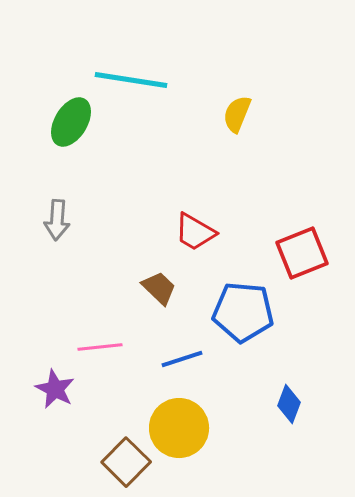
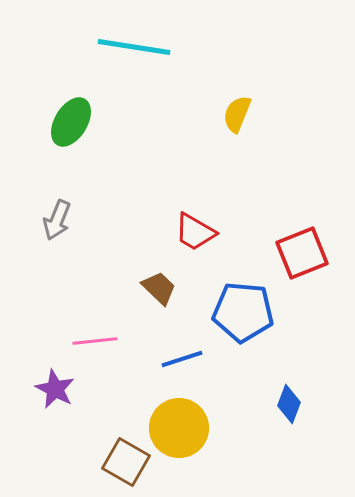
cyan line: moved 3 px right, 33 px up
gray arrow: rotated 18 degrees clockwise
pink line: moved 5 px left, 6 px up
brown square: rotated 15 degrees counterclockwise
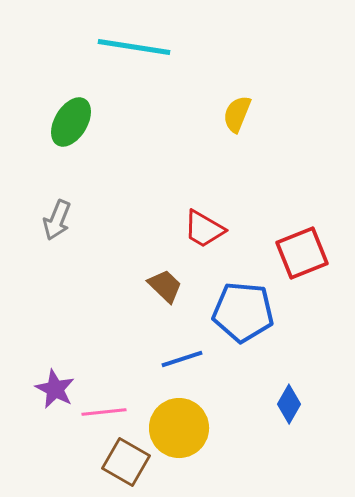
red trapezoid: moved 9 px right, 3 px up
brown trapezoid: moved 6 px right, 2 px up
pink line: moved 9 px right, 71 px down
blue diamond: rotated 9 degrees clockwise
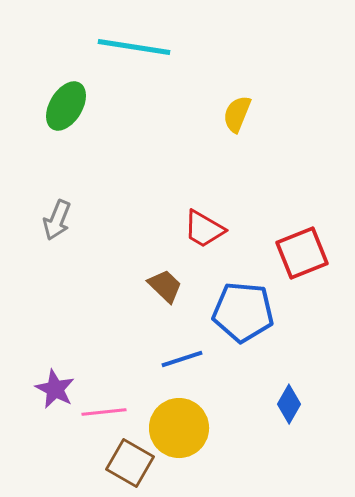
green ellipse: moved 5 px left, 16 px up
brown square: moved 4 px right, 1 px down
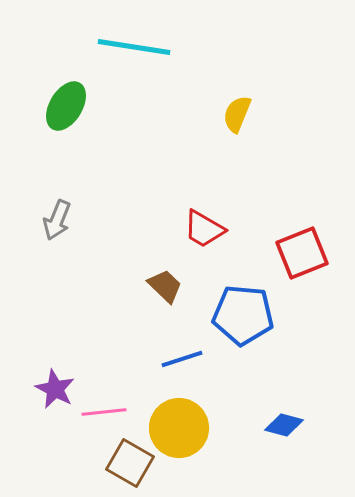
blue pentagon: moved 3 px down
blue diamond: moved 5 px left, 21 px down; rotated 75 degrees clockwise
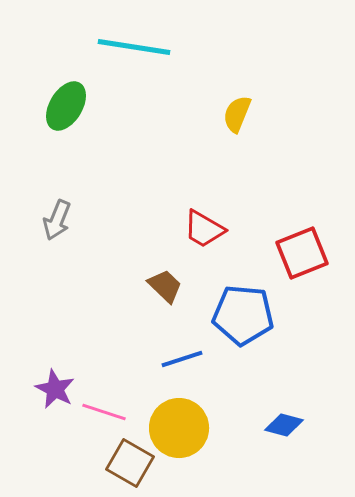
pink line: rotated 24 degrees clockwise
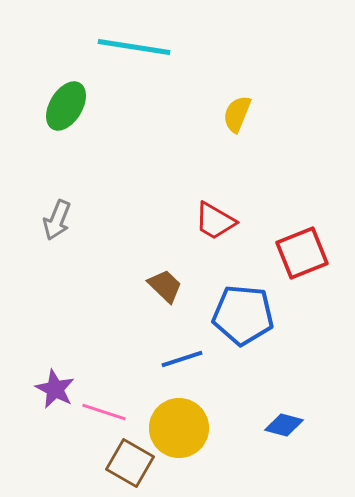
red trapezoid: moved 11 px right, 8 px up
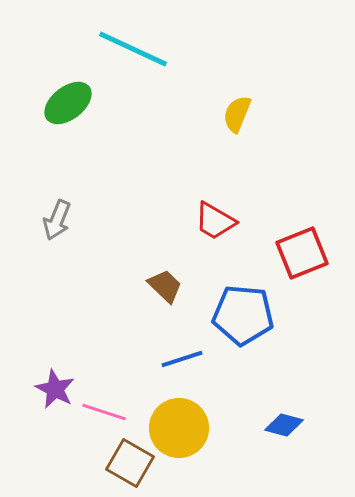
cyan line: moved 1 px left, 2 px down; rotated 16 degrees clockwise
green ellipse: moved 2 px right, 3 px up; rotated 21 degrees clockwise
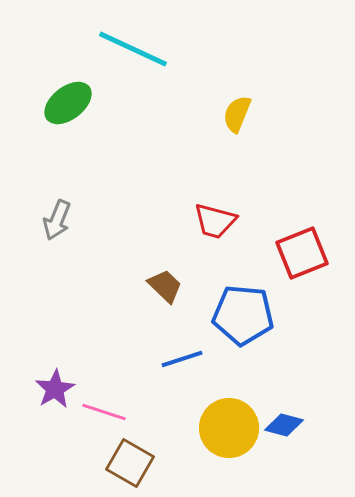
red trapezoid: rotated 15 degrees counterclockwise
purple star: rotated 15 degrees clockwise
yellow circle: moved 50 px right
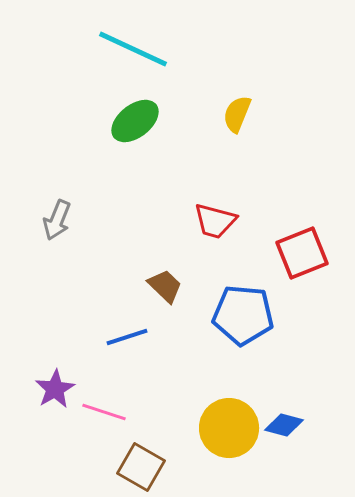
green ellipse: moved 67 px right, 18 px down
blue line: moved 55 px left, 22 px up
brown square: moved 11 px right, 4 px down
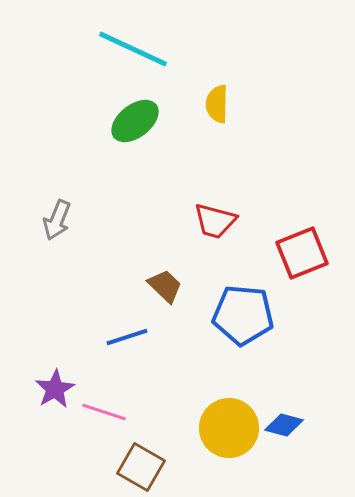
yellow semicircle: moved 20 px left, 10 px up; rotated 21 degrees counterclockwise
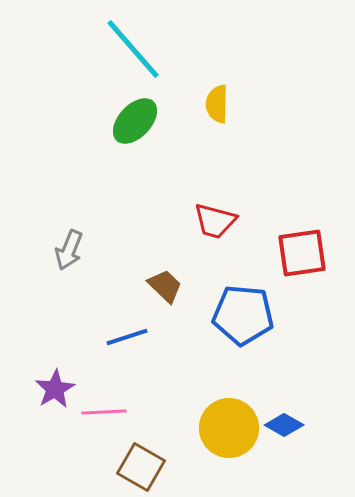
cyan line: rotated 24 degrees clockwise
green ellipse: rotated 9 degrees counterclockwise
gray arrow: moved 12 px right, 30 px down
red square: rotated 14 degrees clockwise
pink line: rotated 21 degrees counterclockwise
blue diamond: rotated 15 degrees clockwise
